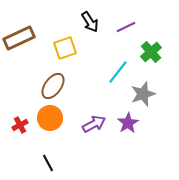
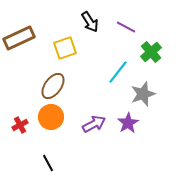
purple line: rotated 54 degrees clockwise
orange circle: moved 1 px right, 1 px up
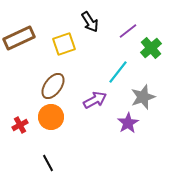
purple line: moved 2 px right, 4 px down; rotated 66 degrees counterclockwise
yellow square: moved 1 px left, 4 px up
green cross: moved 4 px up
gray star: moved 3 px down
purple arrow: moved 1 px right, 24 px up
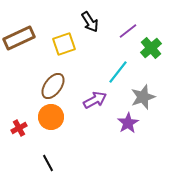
red cross: moved 1 px left, 3 px down
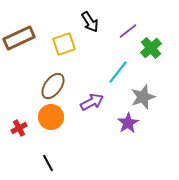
purple arrow: moved 3 px left, 2 px down
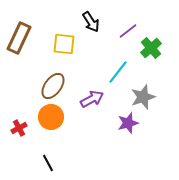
black arrow: moved 1 px right
brown rectangle: rotated 40 degrees counterclockwise
yellow square: rotated 25 degrees clockwise
purple arrow: moved 3 px up
purple star: rotated 15 degrees clockwise
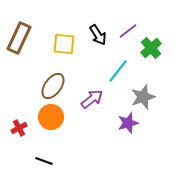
black arrow: moved 7 px right, 13 px down
cyan line: moved 1 px up
purple arrow: rotated 10 degrees counterclockwise
black line: moved 4 px left, 2 px up; rotated 42 degrees counterclockwise
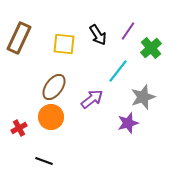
purple line: rotated 18 degrees counterclockwise
brown ellipse: moved 1 px right, 1 px down
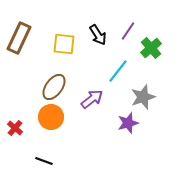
red cross: moved 4 px left; rotated 21 degrees counterclockwise
